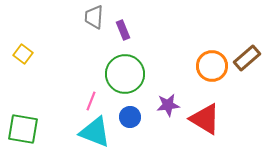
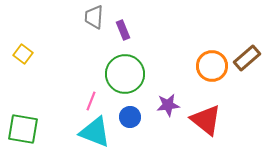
red triangle: moved 1 px right, 1 px down; rotated 8 degrees clockwise
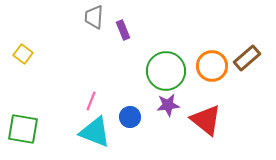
green circle: moved 41 px right, 3 px up
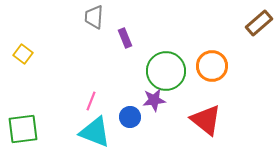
purple rectangle: moved 2 px right, 8 px down
brown rectangle: moved 12 px right, 35 px up
purple star: moved 14 px left, 5 px up
green square: rotated 16 degrees counterclockwise
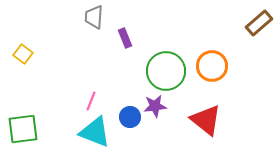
purple star: moved 1 px right, 6 px down
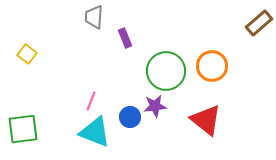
yellow square: moved 4 px right
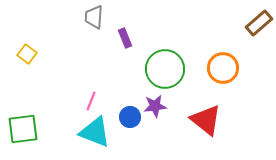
orange circle: moved 11 px right, 2 px down
green circle: moved 1 px left, 2 px up
